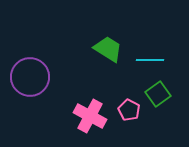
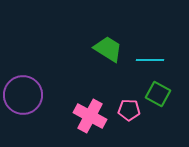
purple circle: moved 7 px left, 18 px down
green square: rotated 25 degrees counterclockwise
pink pentagon: rotated 25 degrees counterclockwise
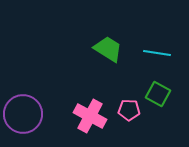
cyan line: moved 7 px right, 7 px up; rotated 8 degrees clockwise
purple circle: moved 19 px down
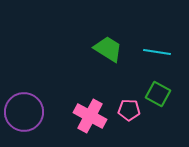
cyan line: moved 1 px up
purple circle: moved 1 px right, 2 px up
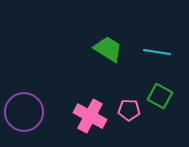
green square: moved 2 px right, 2 px down
